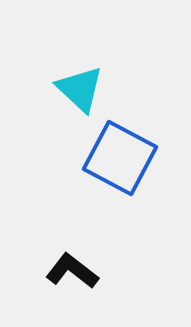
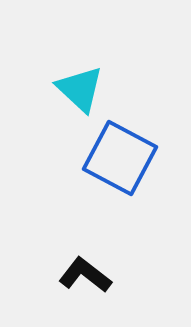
black L-shape: moved 13 px right, 4 px down
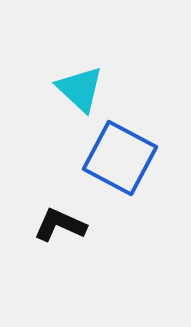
black L-shape: moved 25 px left, 50 px up; rotated 14 degrees counterclockwise
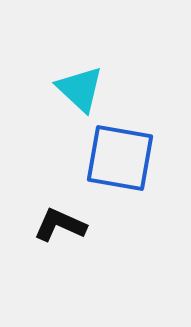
blue square: rotated 18 degrees counterclockwise
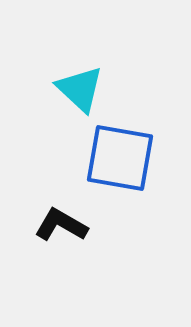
black L-shape: moved 1 px right; rotated 6 degrees clockwise
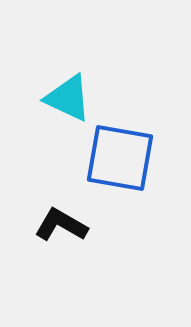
cyan triangle: moved 12 px left, 9 px down; rotated 18 degrees counterclockwise
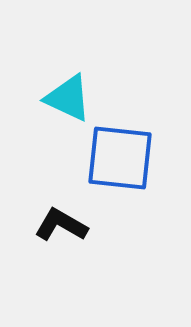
blue square: rotated 4 degrees counterclockwise
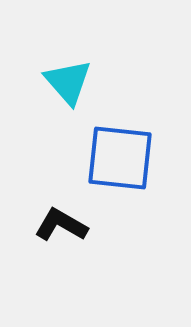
cyan triangle: moved 16 px up; rotated 24 degrees clockwise
